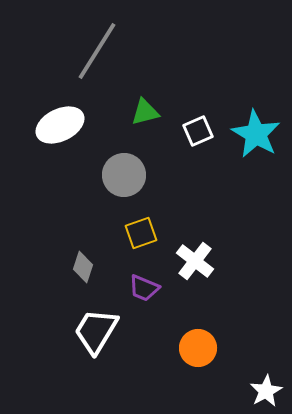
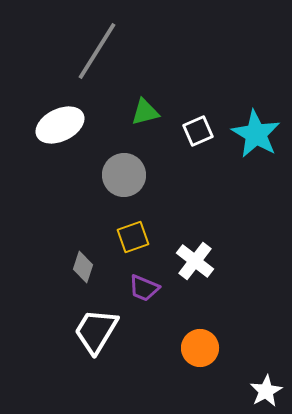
yellow square: moved 8 px left, 4 px down
orange circle: moved 2 px right
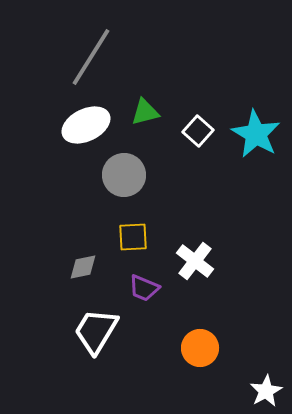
gray line: moved 6 px left, 6 px down
white ellipse: moved 26 px right
white square: rotated 24 degrees counterclockwise
yellow square: rotated 16 degrees clockwise
gray diamond: rotated 60 degrees clockwise
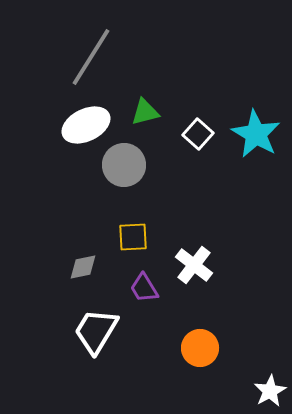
white square: moved 3 px down
gray circle: moved 10 px up
white cross: moved 1 px left, 4 px down
purple trapezoid: rotated 36 degrees clockwise
white star: moved 4 px right
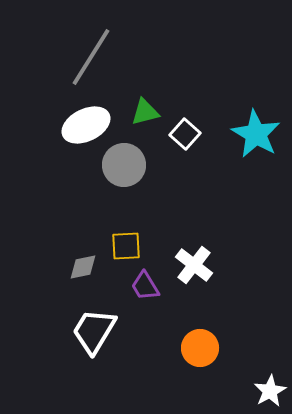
white square: moved 13 px left
yellow square: moved 7 px left, 9 px down
purple trapezoid: moved 1 px right, 2 px up
white trapezoid: moved 2 px left
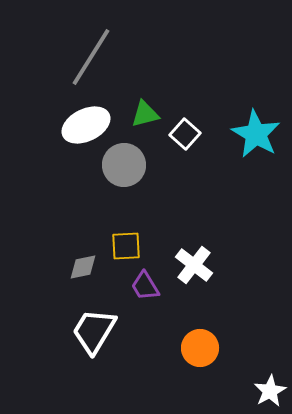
green triangle: moved 2 px down
